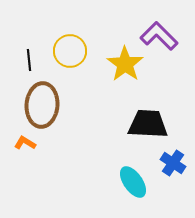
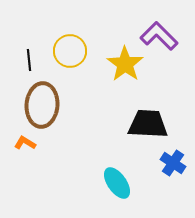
cyan ellipse: moved 16 px left, 1 px down
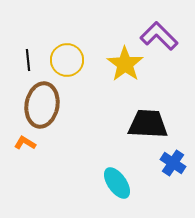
yellow circle: moved 3 px left, 9 px down
black line: moved 1 px left
brown ellipse: rotated 6 degrees clockwise
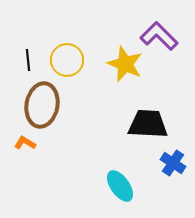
yellow star: rotated 12 degrees counterclockwise
cyan ellipse: moved 3 px right, 3 px down
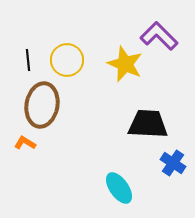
cyan ellipse: moved 1 px left, 2 px down
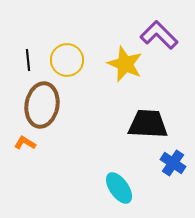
purple L-shape: moved 1 px up
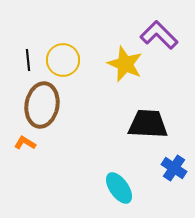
yellow circle: moved 4 px left
blue cross: moved 1 px right, 5 px down
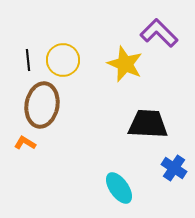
purple L-shape: moved 2 px up
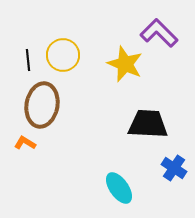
yellow circle: moved 5 px up
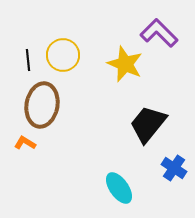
black trapezoid: rotated 54 degrees counterclockwise
